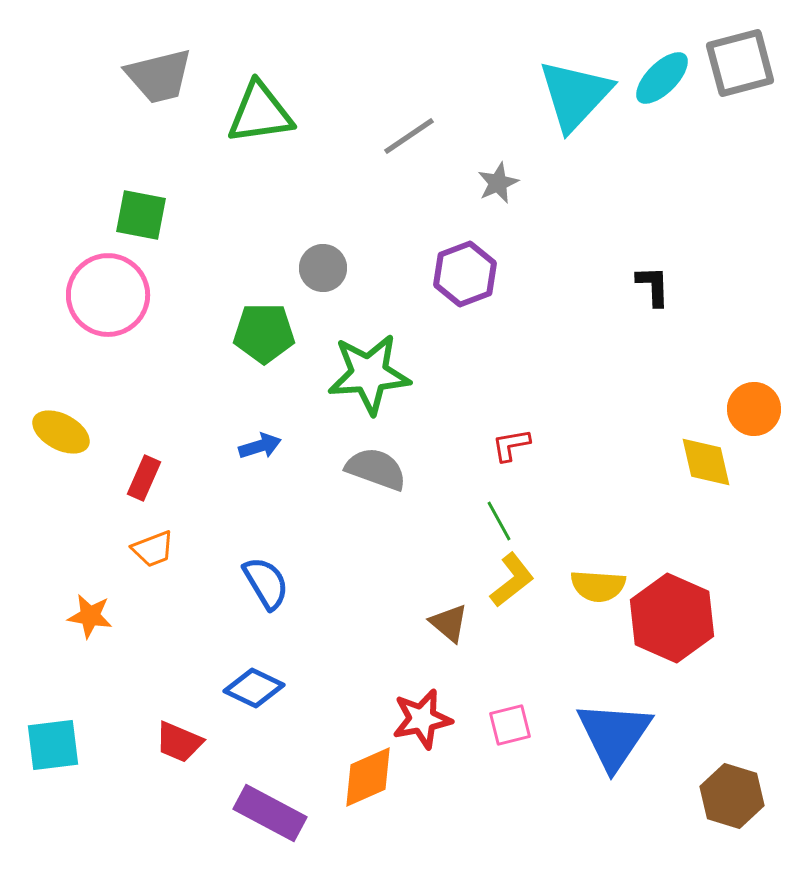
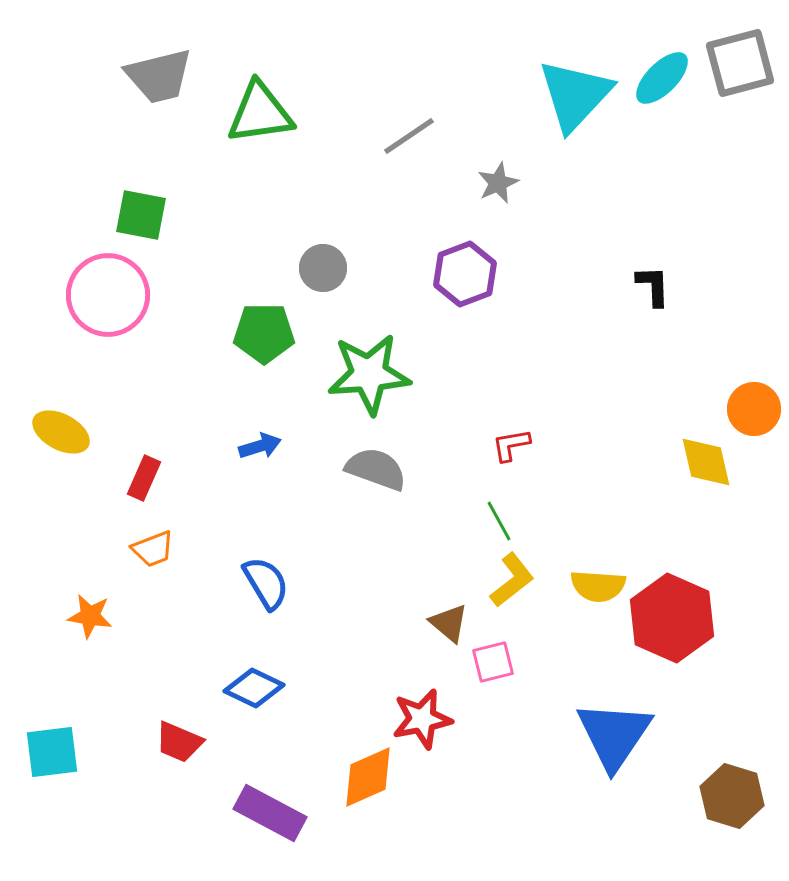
pink square: moved 17 px left, 63 px up
cyan square: moved 1 px left, 7 px down
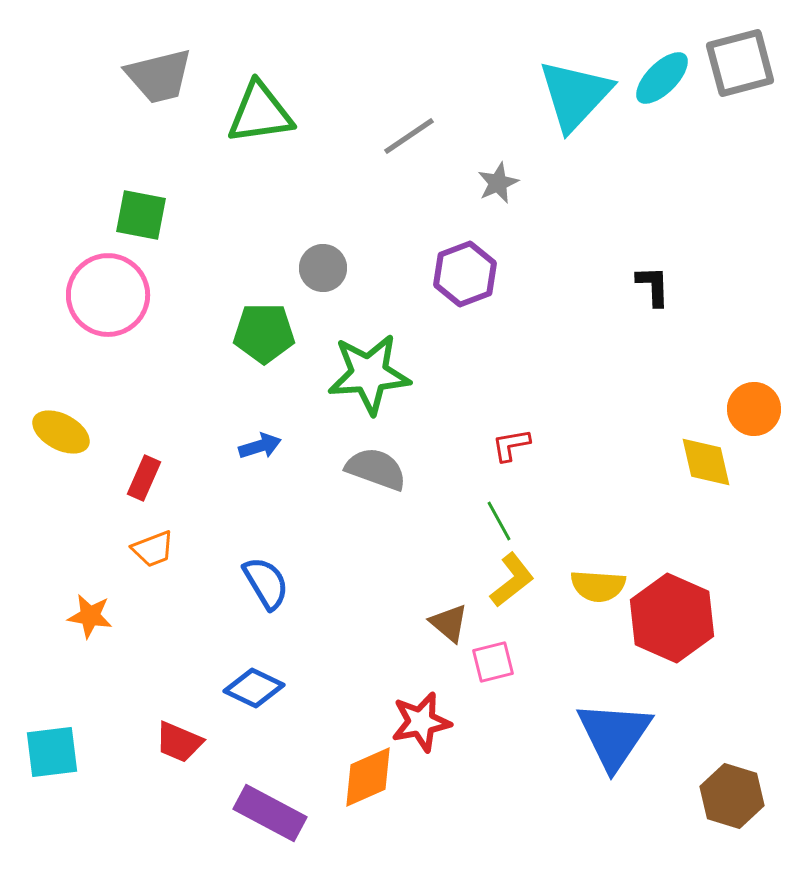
red star: moved 1 px left, 3 px down
